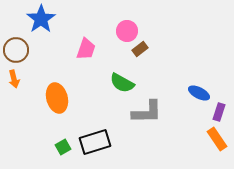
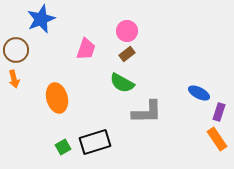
blue star: rotated 12 degrees clockwise
brown rectangle: moved 13 px left, 5 px down
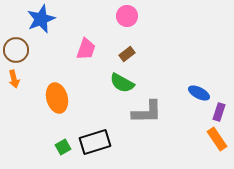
pink circle: moved 15 px up
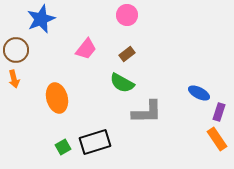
pink circle: moved 1 px up
pink trapezoid: rotated 20 degrees clockwise
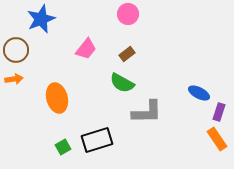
pink circle: moved 1 px right, 1 px up
orange arrow: rotated 84 degrees counterclockwise
black rectangle: moved 2 px right, 2 px up
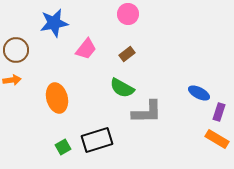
blue star: moved 13 px right, 4 px down; rotated 12 degrees clockwise
orange arrow: moved 2 px left, 1 px down
green semicircle: moved 5 px down
orange rectangle: rotated 25 degrees counterclockwise
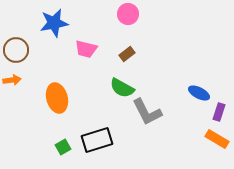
pink trapezoid: rotated 65 degrees clockwise
gray L-shape: rotated 64 degrees clockwise
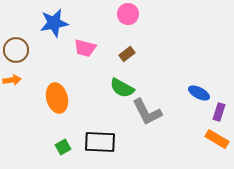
pink trapezoid: moved 1 px left, 1 px up
black rectangle: moved 3 px right, 2 px down; rotated 20 degrees clockwise
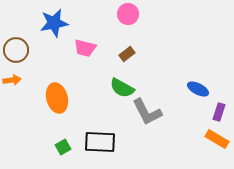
blue ellipse: moved 1 px left, 4 px up
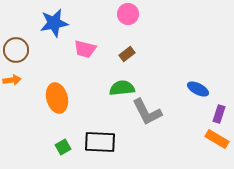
pink trapezoid: moved 1 px down
green semicircle: rotated 145 degrees clockwise
purple rectangle: moved 2 px down
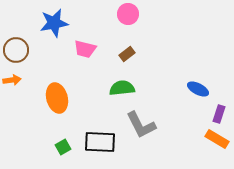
gray L-shape: moved 6 px left, 13 px down
